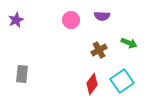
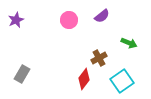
purple semicircle: rotated 42 degrees counterclockwise
pink circle: moved 2 px left
brown cross: moved 8 px down
gray rectangle: rotated 24 degrees clockwise
red diamond: moved 8 px left, 5 px up
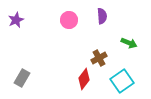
purple semicircle: rotated 56 degrees counterclockwise
gray rectangle: moved 4 px down
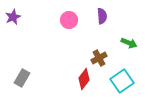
purple star: moved 3 px left, 3 px up
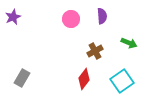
pink circle: moved 2 px right, 1 px up
brown cross: moved 4 px left, 7 px up
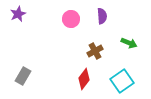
purple star: moved 5 px right, 3 px up
gray rectangle: moved 1 px right, 2 px up
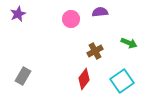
purple semicircle: moved 2 px left, 4 px up; rotated 91 degrees counterclockwise
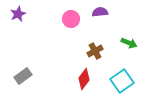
gray rectangle: rotated 24 degrees clockwise
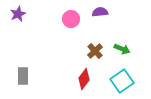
green arrow: moved 7 px left, 6 px down
brown cross: rotated 14 degrees counterclockwise
gray rectangle: rotated 54 degrees counterclockwise
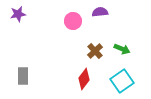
purple star: rotated 14 degrees clockwise
pink circle: moved 2 px right, 2 px down
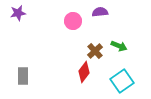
purple star: moved 1 px up
green arrow: moved 3 px left, 3 px up
red diamond: moved 7 px up
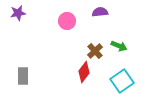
pink circle: moved 6 px left
